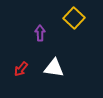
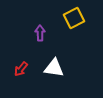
yellow square: rotated 20 degrees clockwise
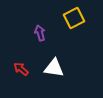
purple arrow: rotated 14 degrees counterclockwise
red arrow: rotated 91 degrees clockwise
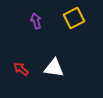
purple arrow: moved 4 px left, 12 px up
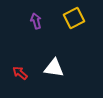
red arrow: moved 1 px left, 4 px down
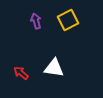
yellow square: moved 6 px left, 2 px down
red arrow: moved 1 px right
